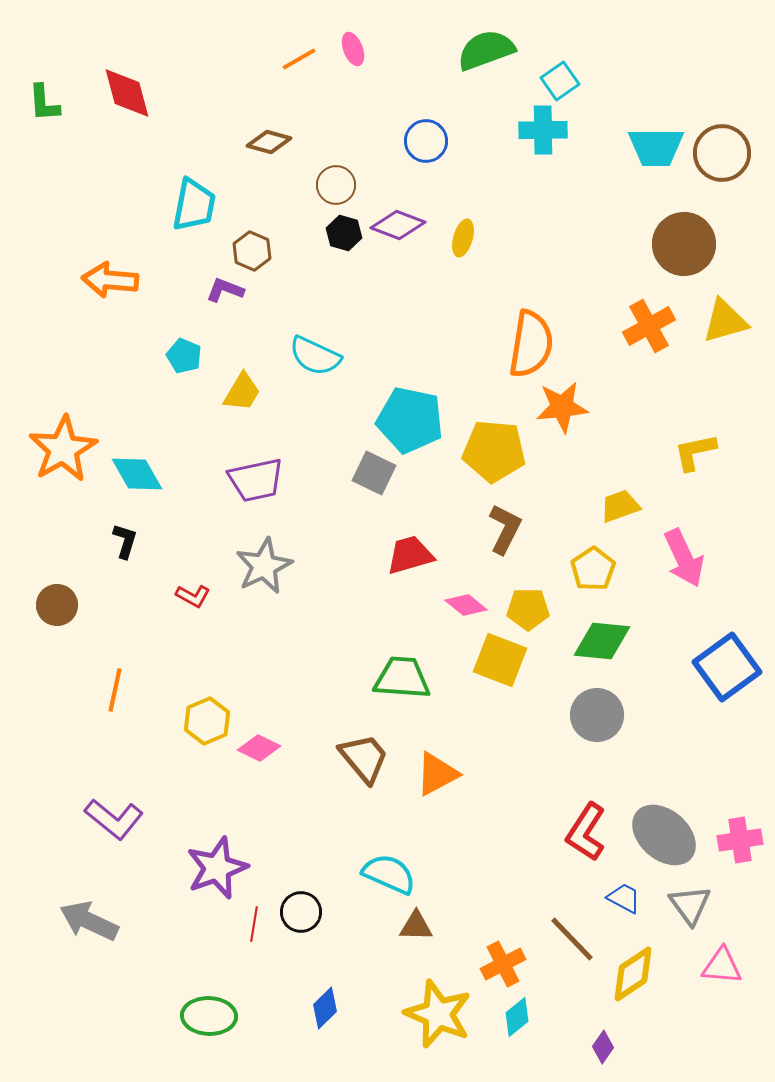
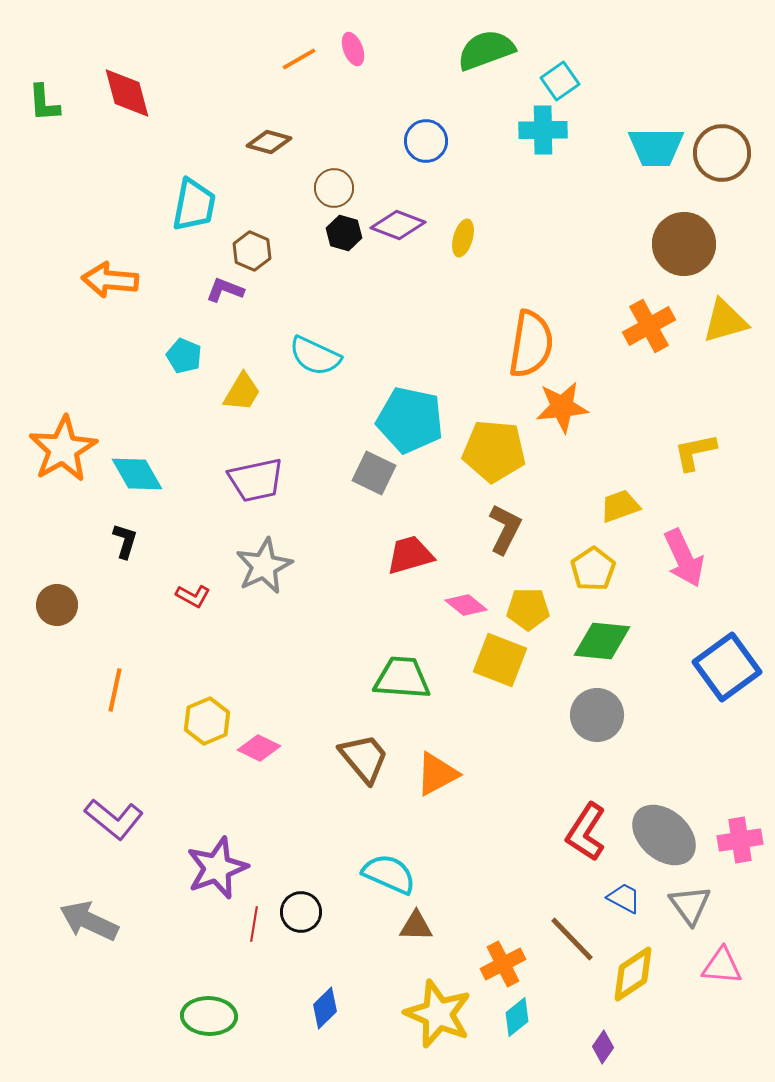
brown circle at (336, 185): moved 2 px left, 3 px down
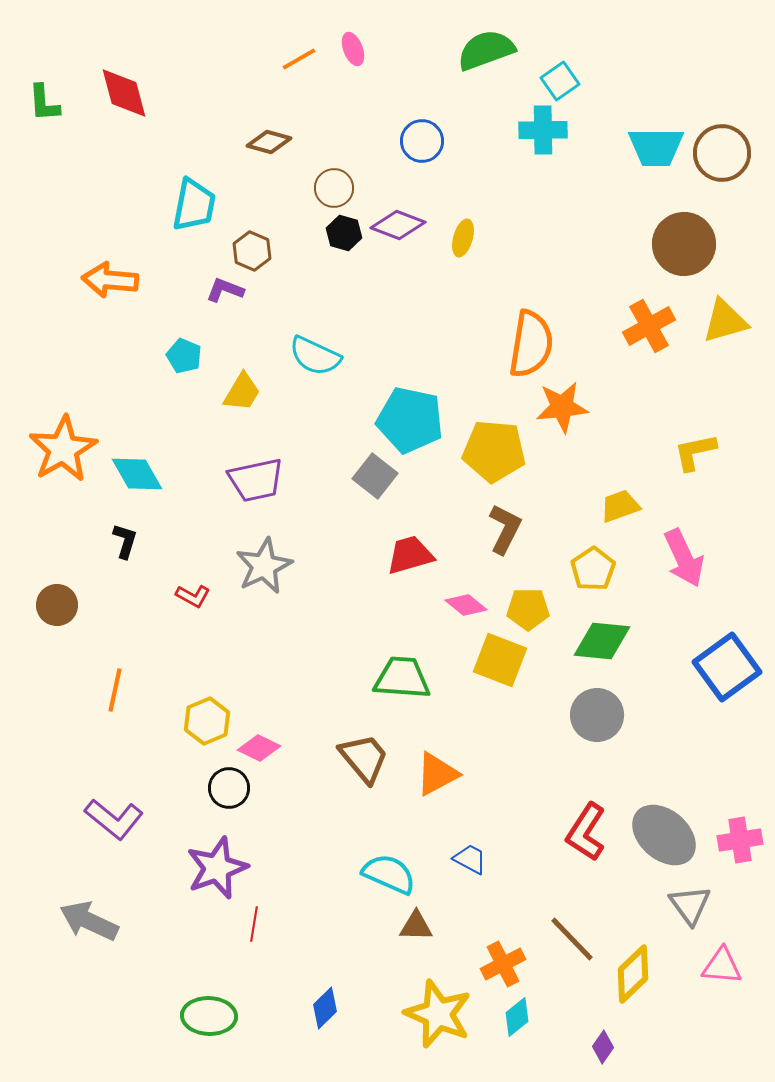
red diamond at (127, 93): moved 3 px left
blue circle at (426, 141): moved 4 px left
gray square at (374, 473): moved 1 px right, 3 px down; rotated 12 degrees clockwise
blue trapezoid at (624, 898): moved 154 px left, 39 px up
black circle at (301, 912): moved 72 px left, 124 px up
yellow diamond at (633, 974): rotated 10 degrees counterclockwise
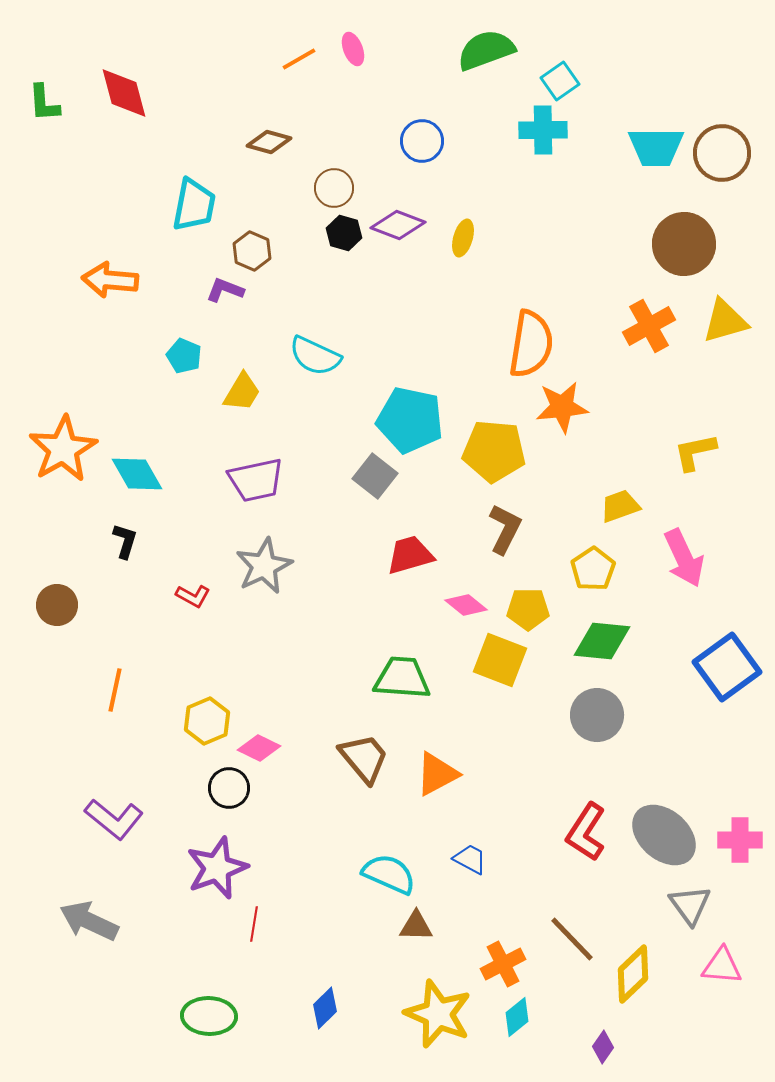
pink cross at (740, 840): rotated 9 degrees clockwise
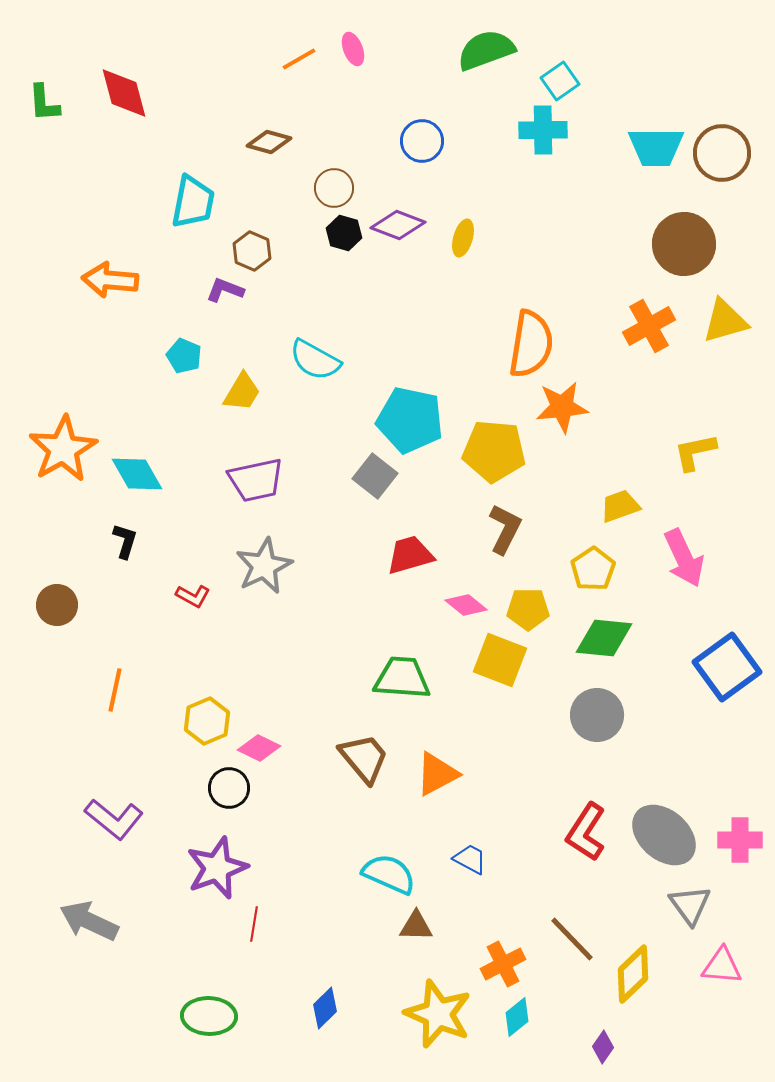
cyan trapezoid at (194, 205): moved 1 px left, 3 px up
cyan semicircle at (315, 356): moved 4 px down; rotated 4 degrees clockwise
green diamond at (602, 641): moved 2 px right, 3 px up
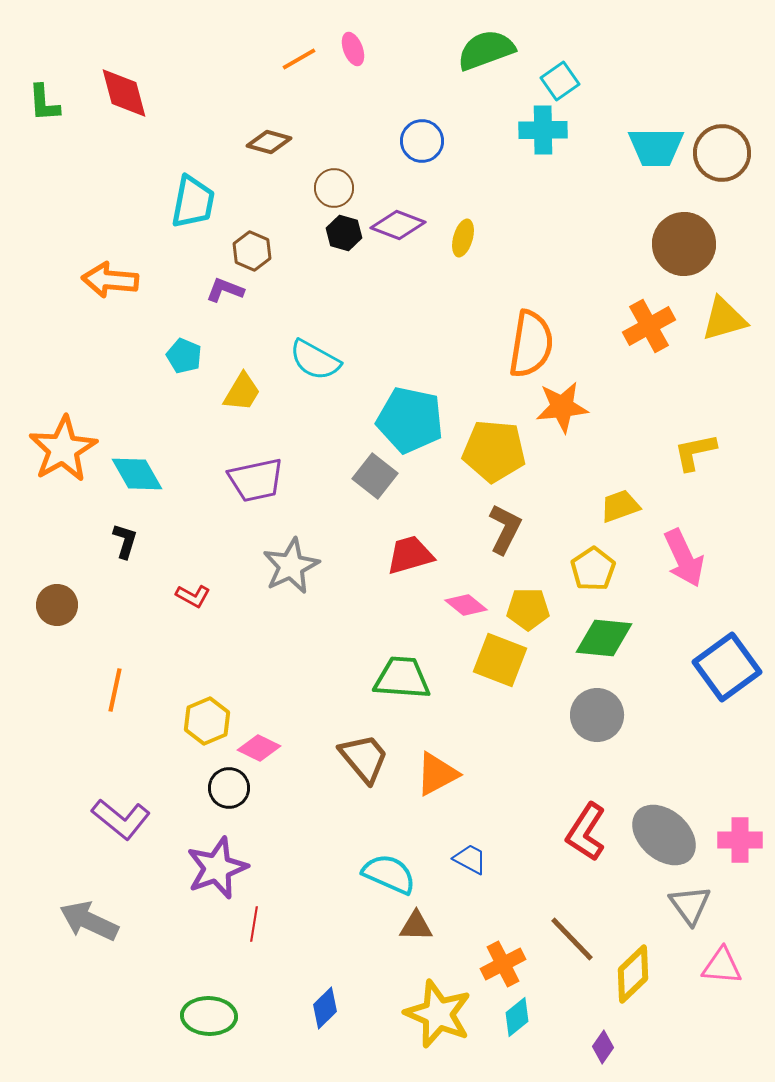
yellow triangle at (725, 321): moved 1 px left, 2 px up
gray star at (264, 566): moved 27 px right
purple L-shape at (114, 819): moved 7 px right
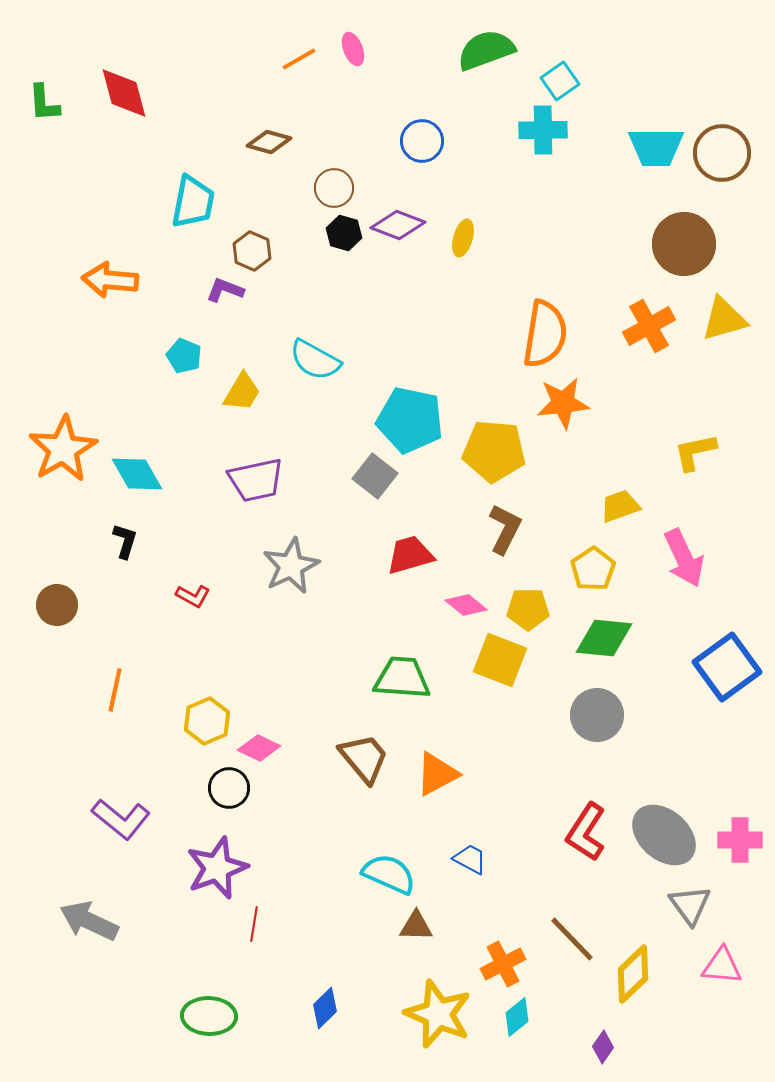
orange semicircle at (531, 344): moved 14 px right, 10 px up
orange star at (562, 407): moved 1 px right, 4 px up
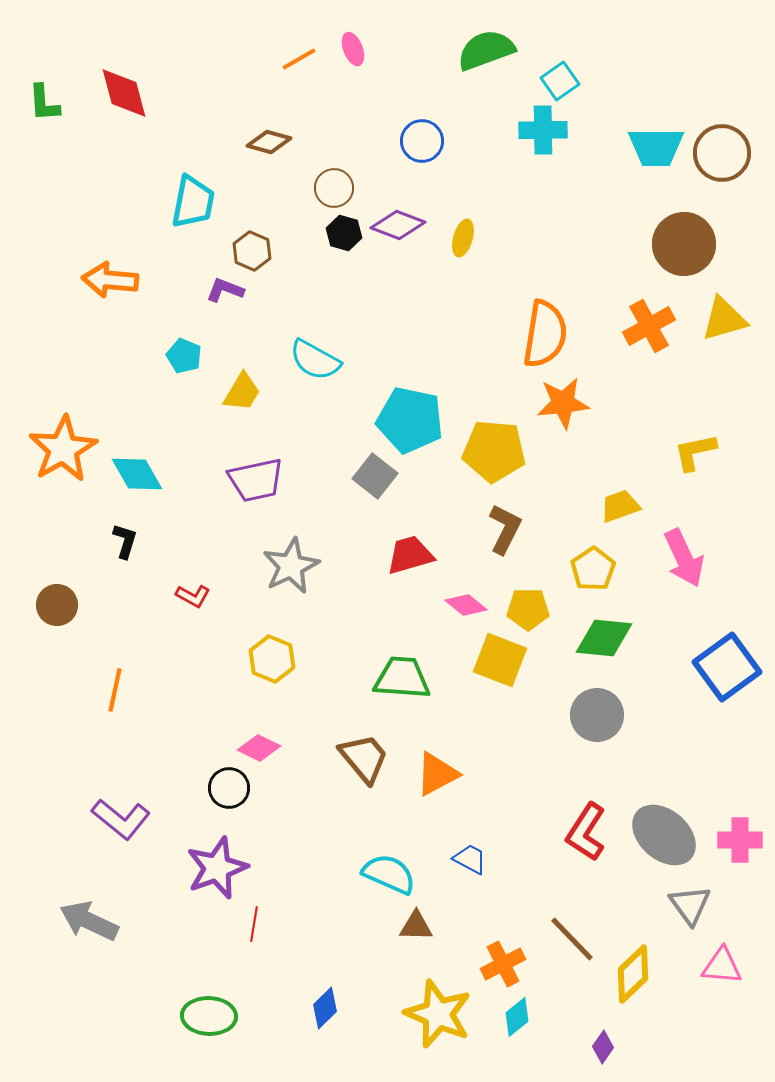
yellow hexagon at (207, 721): moved 65 px right, 62 px up; rotated 15 degrees counterclockwise
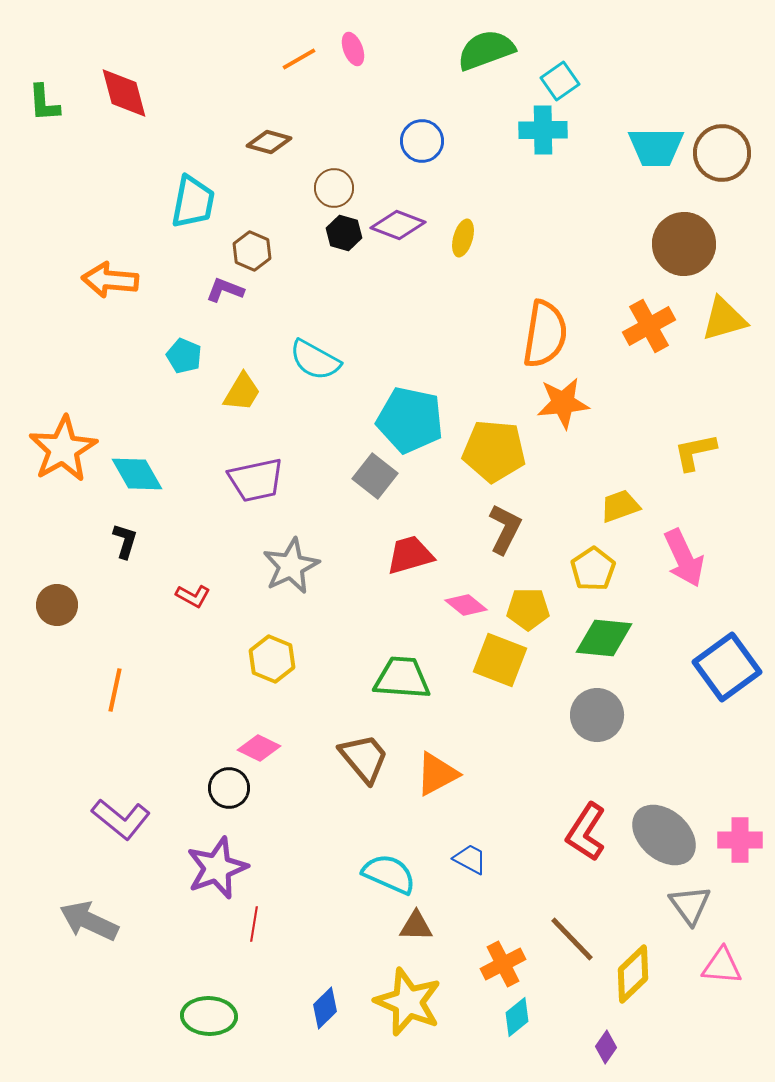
yellow star at (438, 1014): moved 30 px left, 12 px up
purple diamond at (603, 1047): moved 3 px right
